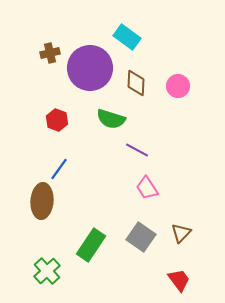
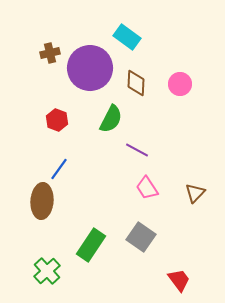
pink circle: moved 2 px right, 2 px up
green semicircle: rotated 80 degrees counterclockwise
brown triangle: moved 14 px right, 40 px up
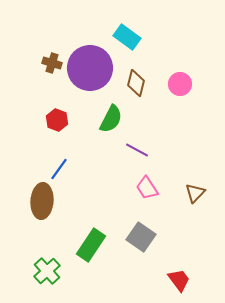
brown cross: moved 2 px right, 10 px down; rotated 30 degrees clockwise
brown diamond: rotated 12 degrees clockwise
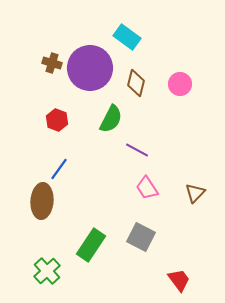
gray square: rotated 8 degrees counterclockwise
